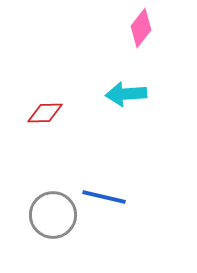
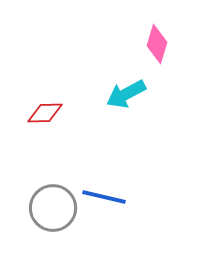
pink diamond: moved 16 px right, 16 px down; rotated 21 degrees counterclockwise
cyan arrow: rotated 24 degrees counterclockwise
gray circle: moved 7 px up
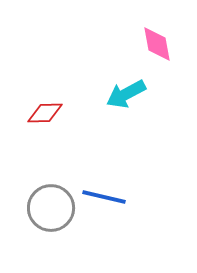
pink diamond: rotated 27 degrees counterclockwise
gray circle: moved 2 px left
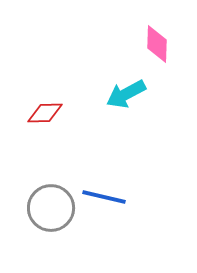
pink diamond: rotated 12 degrees clockwise
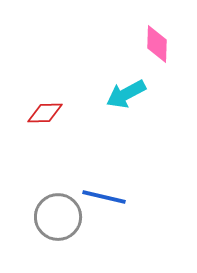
gray circle: moved 7 px right, 9 px down
